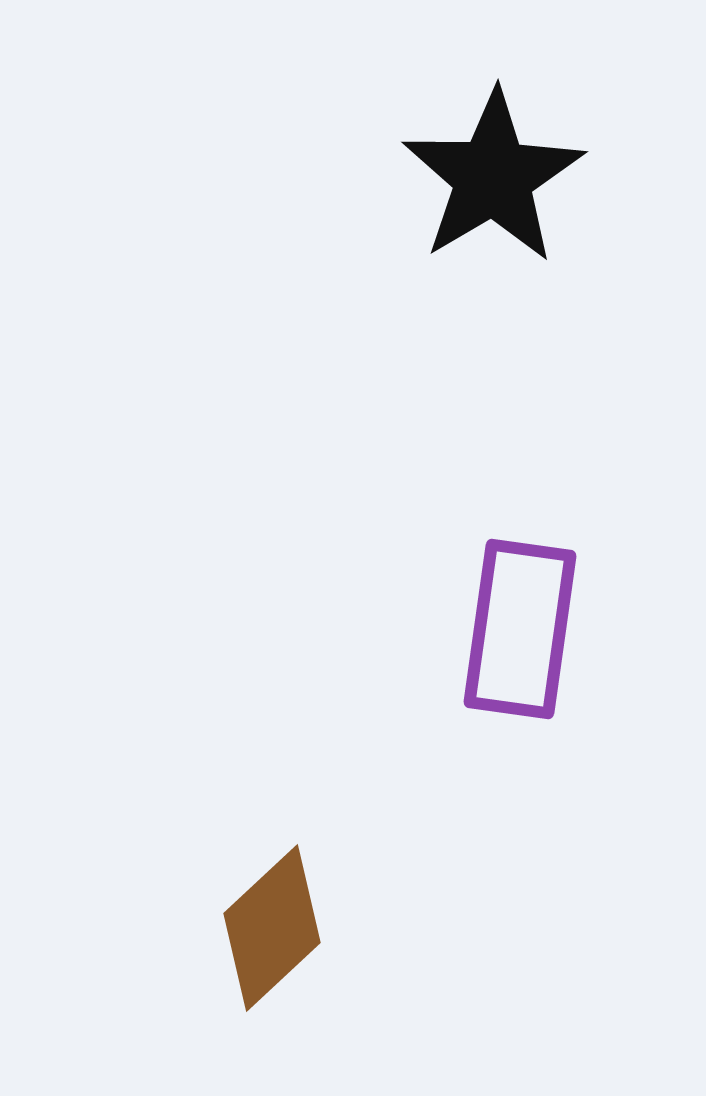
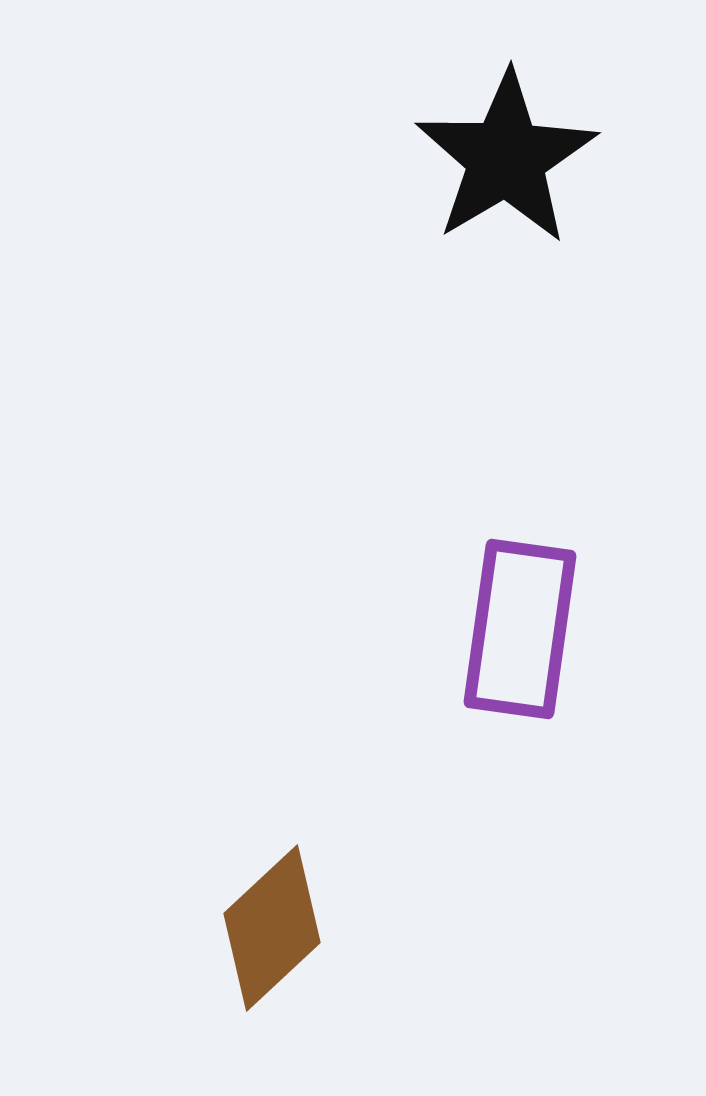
black star: moved 13 px right, 19 px up
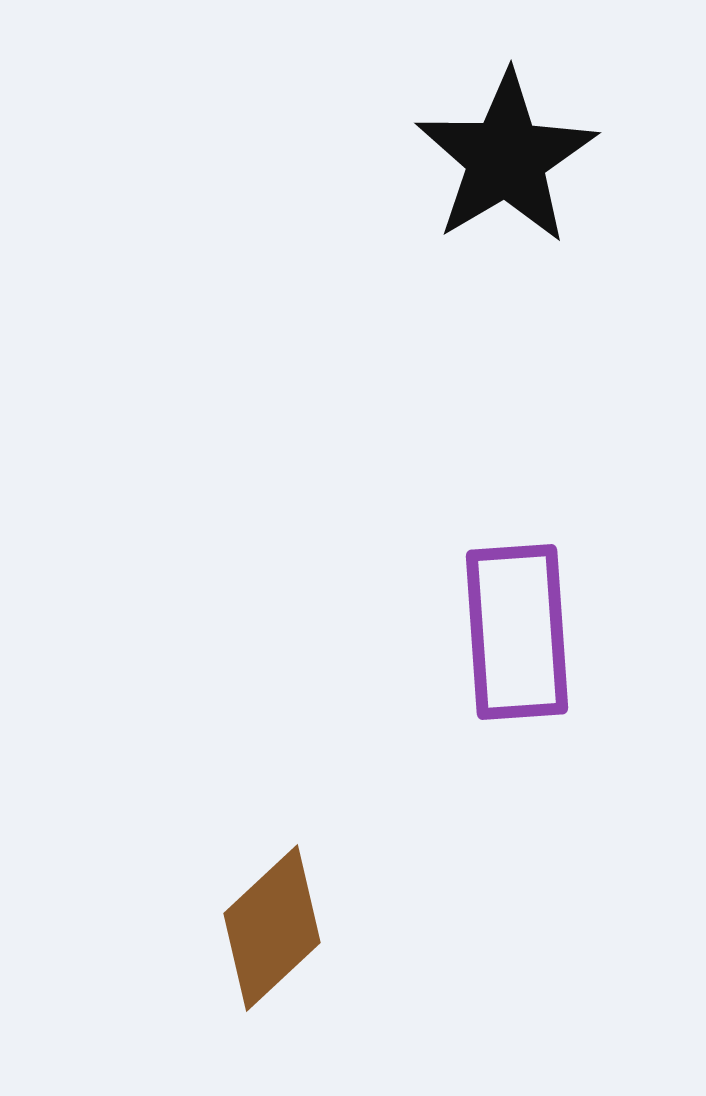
purple rectangle: moved 3 px left, 3 px down; rotated 12 degrees counterclockwise
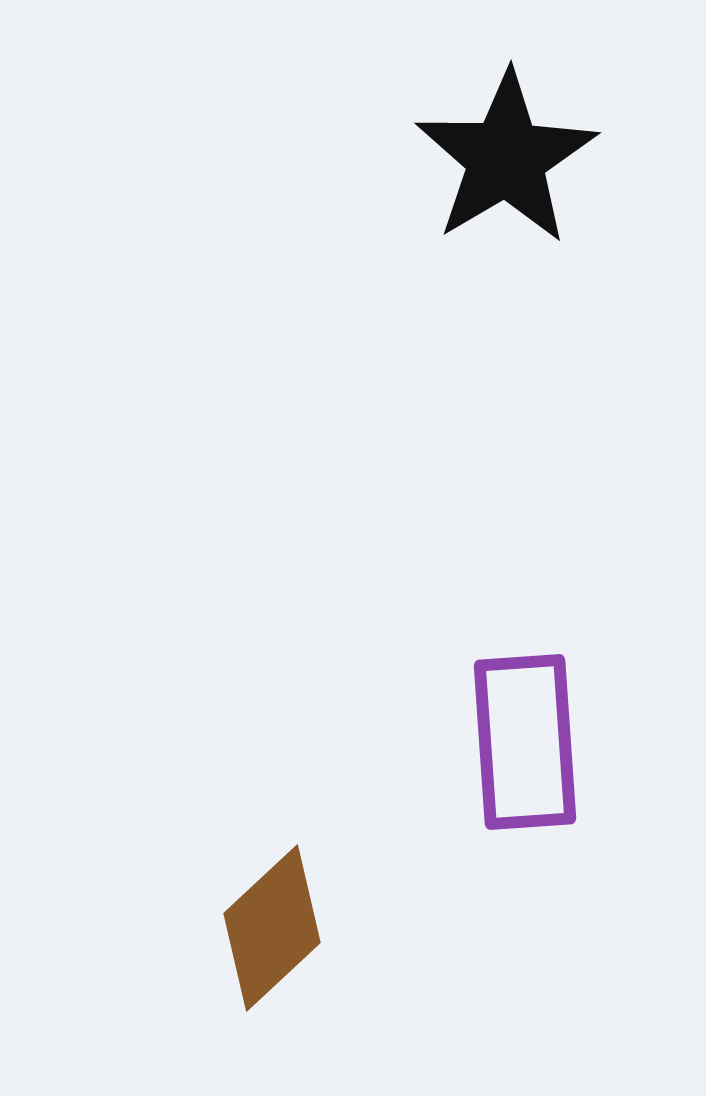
purple rectangle: moved 8 px right, 110 px down
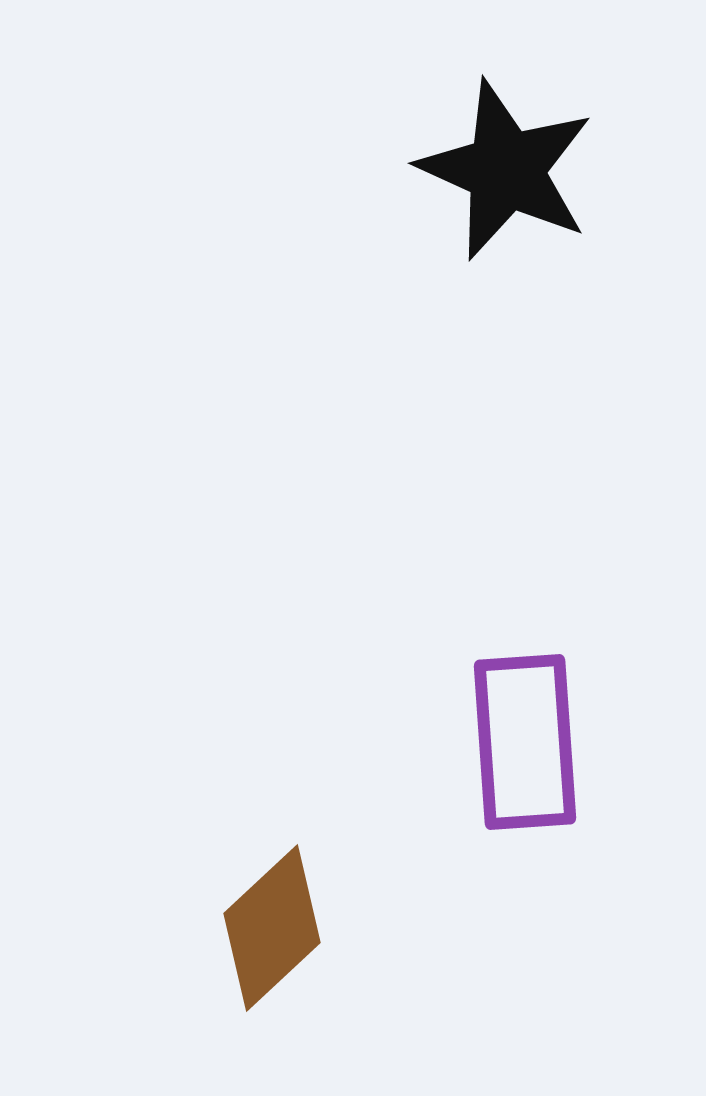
black star: moved 12 px down; rotated 17 degrees counterclockwise
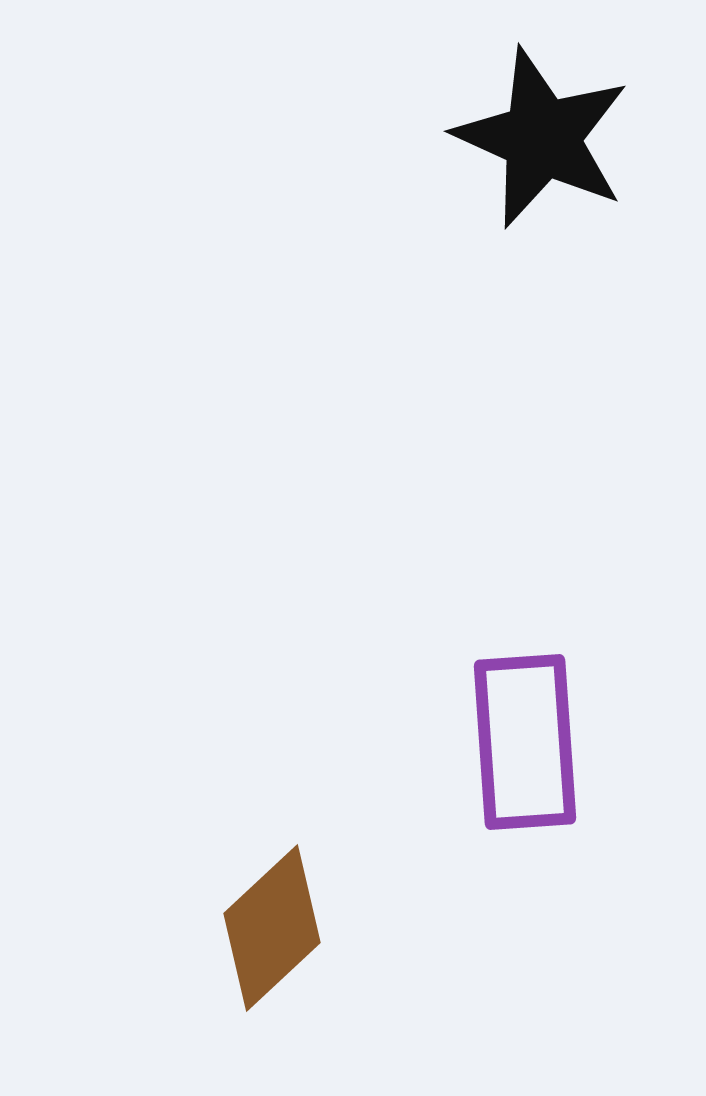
black star: moved 36 px right, 32 px up
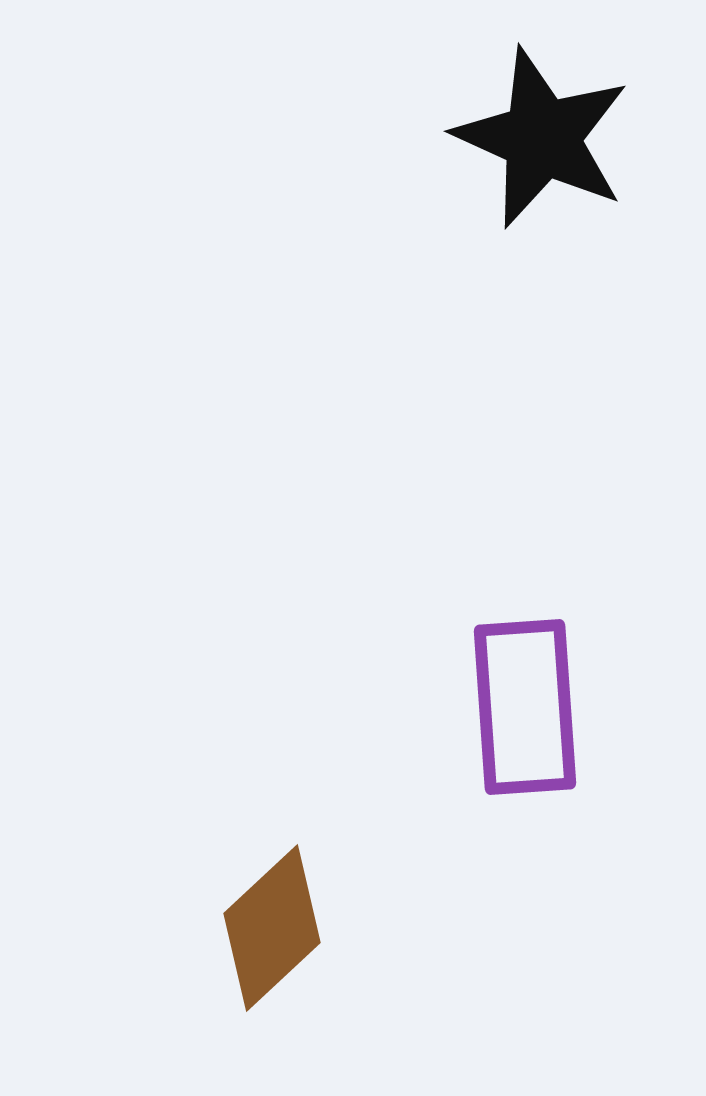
purple rectangle: moved 35 px up
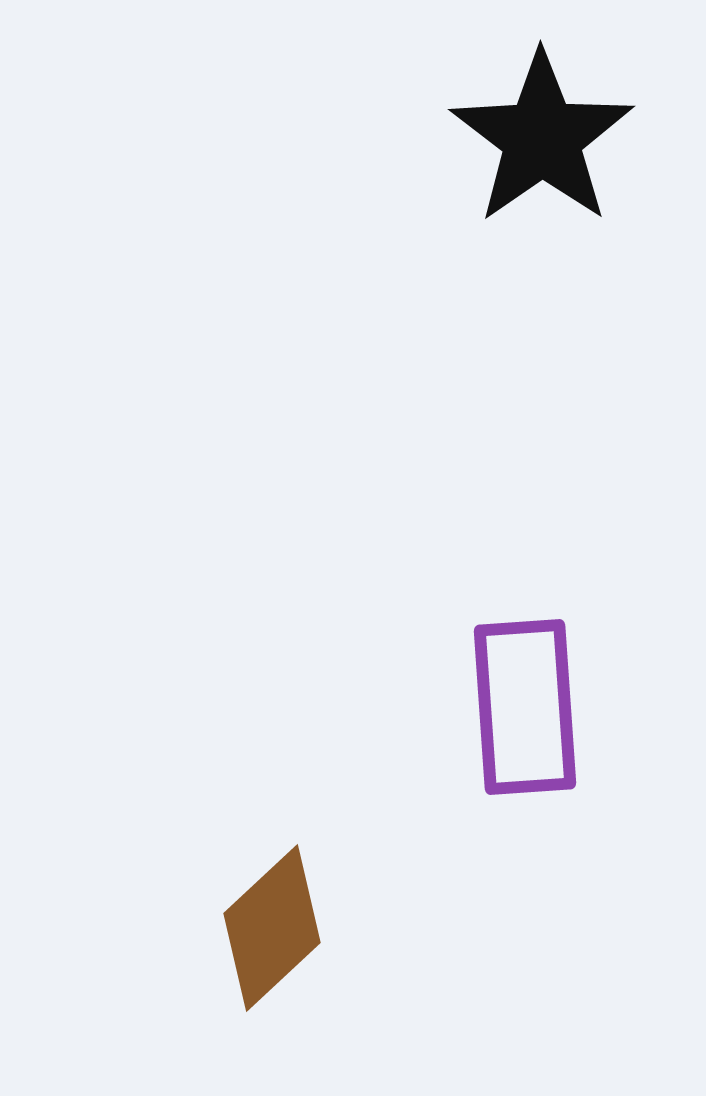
black star: rotated 13 degrees clockwise
